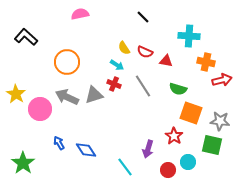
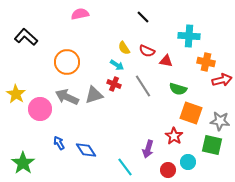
red semicircle: moved 2 px right, 1 px up
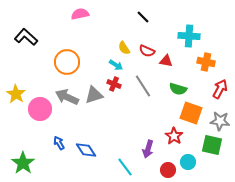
cyan arrow: moved 1 px left
red arrow: moved 2 px left, 9 px down; rotated 48 degrees counterclockwise
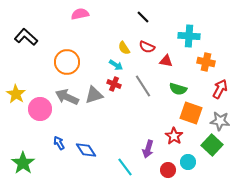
red semicircle: moved 4 px up
green square: rotated 30 degrees clockwise
